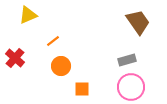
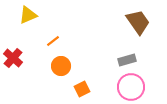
red cross: moved 2 px left
orange square: rotated 28 degrees counterclockwise
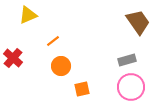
orange square: rotated 14 degrees clockwise
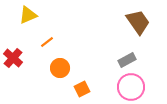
orange line: moved 6 px left, 1 px down
gray rectangle: rotated 12 degrees counterclockwise
orange circle: moved 1 px left, 2 px down
orange square: rotated 14 degrees counterclockwise
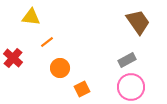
yellow triangle: moved 3 px right, 2 px down; rotated 30 degrees clockwise
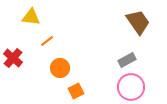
orange line: moved 1 px up
orange square: moved 6 px left, 2 px down
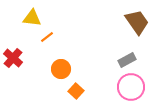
yellow triangle: moved 1 px right, 1 px down
brown trapezoid: moved 1 px left
orange line: moved 4 px up
orange circle: moved 1 px right, 1 px down
orange square: rotated 21 degrees counterclockwise
